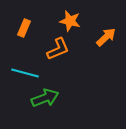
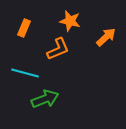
green arrow: moved 1 px down
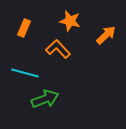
orange arrow: moved 2 px up
orange L-shape: rotated 110 degrees counterclockwise
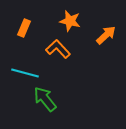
green arrow: rotated 108 degrees counterclockwise
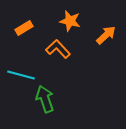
orange rectangle: rotated 36 degrees clockwise
cyan line: moved 4 px left, 2 px down
green arrow: rotated 20 degrees clockwise
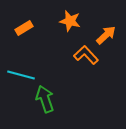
orange L-shape: moved 28 px right, 6 px down
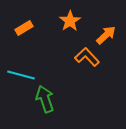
orange star: rotated 25 degrees clockwise
orange L-shape: moved 1 px right, 2 px down
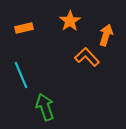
orange rectangle: rotated 18 degrees clockwise
orange arrow: rotated 30 degrees counterclockwise
cyan line: rotated 52 degrees clockwise
green arrow: moved 8 px down
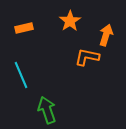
orange L-shape: rotated 35 degrees counterclockwise
green arrow: moved 2 px right, 3 px down
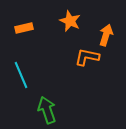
orange star: rotated 15 degrees counterclockwise
